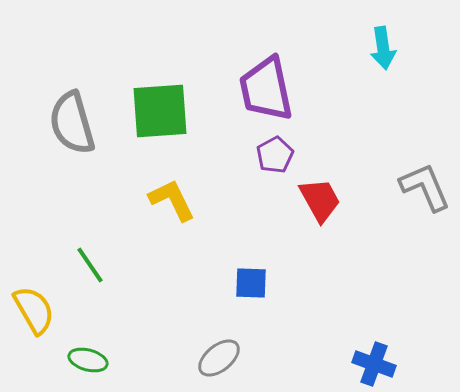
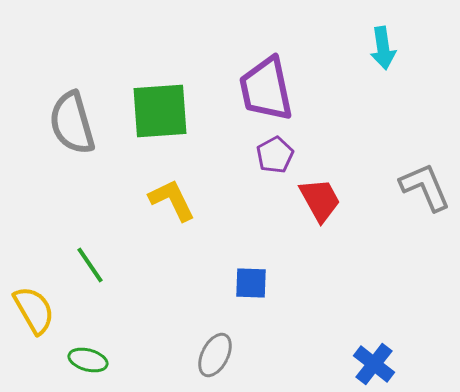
gray ellipse: moved 4 px left, 3 px up; rotated 24 degrees counterclockwise
blue cross: rotated 18 degrees clockwise
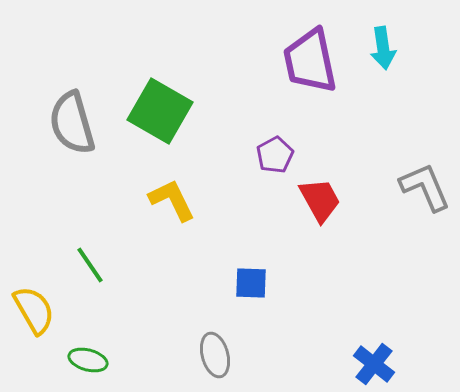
purple trapezoid: moved 44 px right, 28 px up
green square: rotated 34 degrees clockwise
gray ellipse: rotated 42 degrees counterclockwise
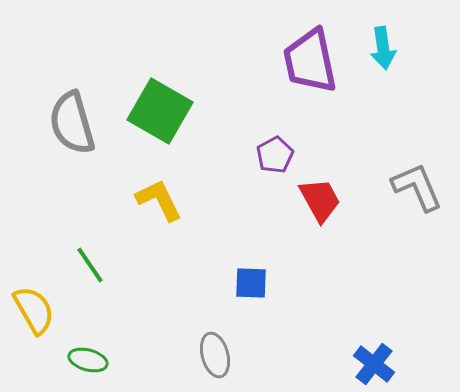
gray L-shape: moved 8 px left
yellow L-shape: moved 13 px left
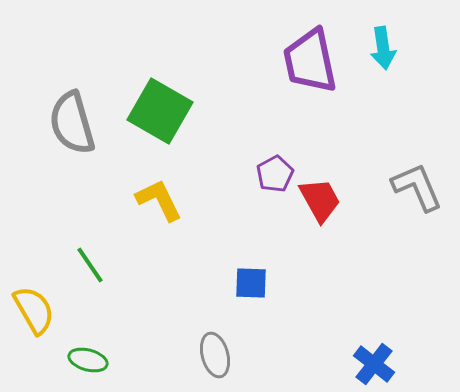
purple pentagon: moved 19 px down
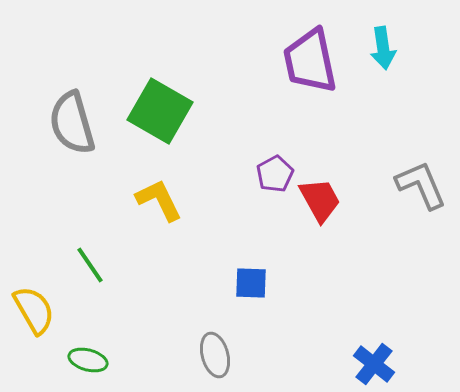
gray L-shape: moved 4 px right, 2 px up
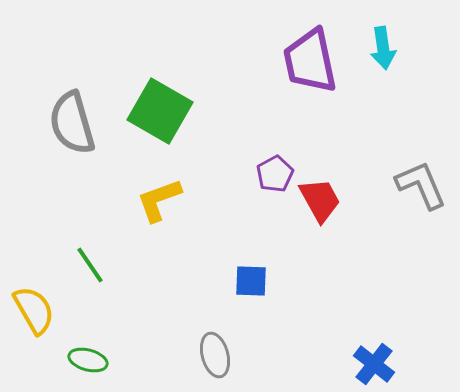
yellow L-shape: rotated 84 degrees counterclockwise
blue square: moved 2 px up
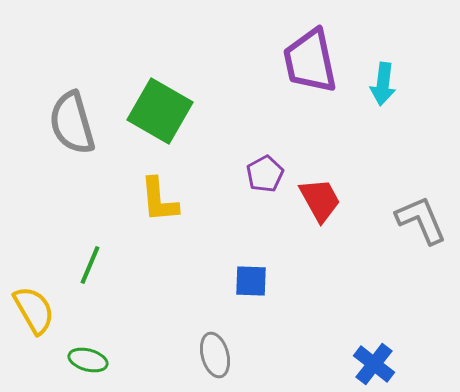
cyan arrow: moved 36 px down; rotated 15 degrees clockwise
purple pentagon: moved 10 px left
gray L-shape: moved 35 px down
yellow L-shape: rotated 75 degrees counterclockwise
green line: rotated 57 degrees clockwise
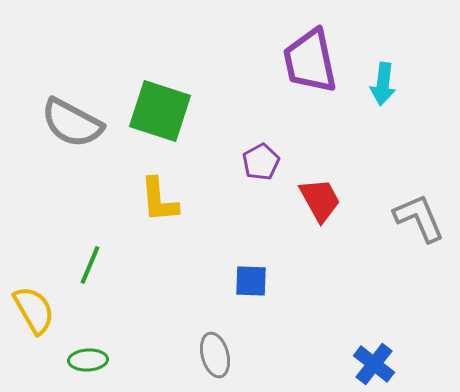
green square: rotated 12 degrees counterclockwise
gray semicircle: rotated 46 degrees counterclockwise
purple pentagon: moved 4 px left, 12 px up
gray L-shape: moved 2 px left, 2 px up
green ellipse: rotated 18 degrees counterclockwise
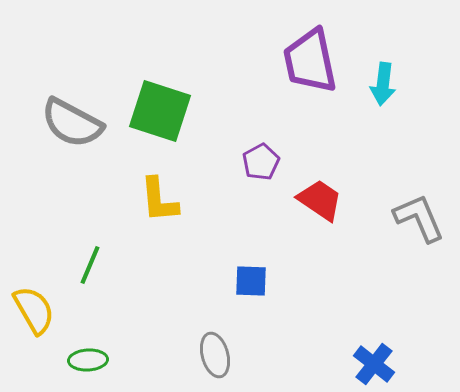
red trapezoid: rotated 27 degrees counterclockwise
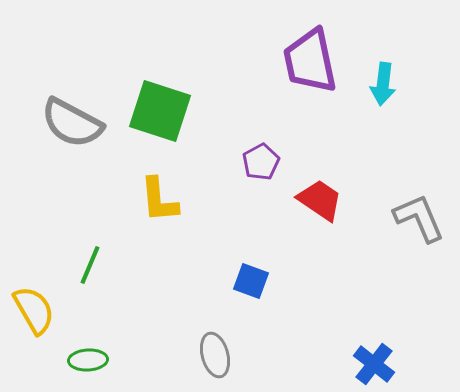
blue square: rotated 18 degrees clockwise
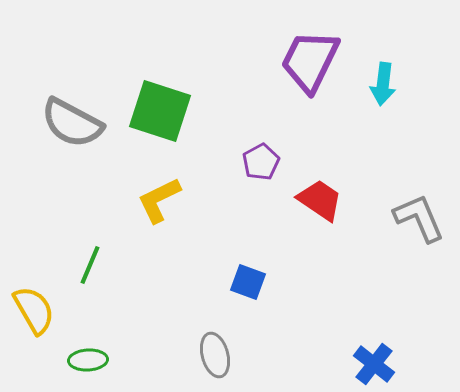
purple trapezoid: rotated 38 degrees clockwise
yellow L-shape: rotated 69 degrees clockwise
blue square: moved 3 px left, 1 px down
